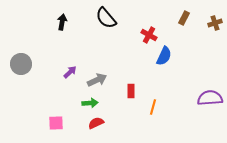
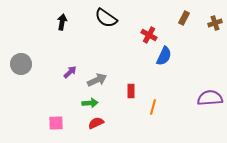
black semicircle: rotated 15 degrees counterclockwise
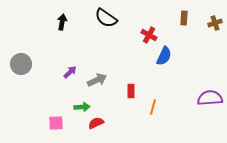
brown rectangle: rotated 24 degrees counterclockwise
green arrow: moved 8 px left, 4 px down
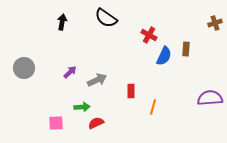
brown rectangle: moved 2 px right, 31 px down
gray circle: moved 3 px right, 4 px down
